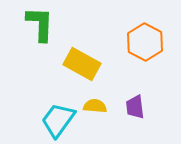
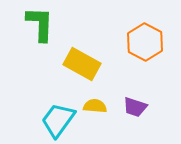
purple trapezoid: rotated 65 degrees counterclockwise
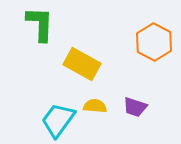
orange hexagon: moved 9 px right
